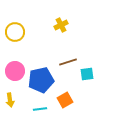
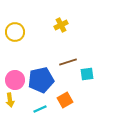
pink circle: moved 9 px down
cyan line: rotated 16 degrees counterclockwise
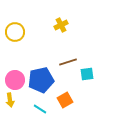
cyan line: rotated 56 degrees clockwise
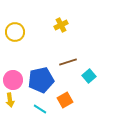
cyan square: moved 2 px right, 2 px down; rotated 32 degrees counterclockwise
pink circle: moved 2 px left
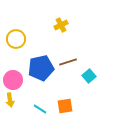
yellow circle: moved 1 px right, 7 px down
blue pentagon: moved 12 px up
orange square: moved 6 px down; rotated 21 degrees clockwise
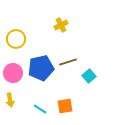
pink circle: moved 7 px up
